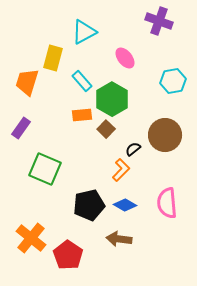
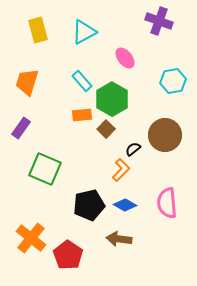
yellow rectangle: moved 15 px left, 28 px up; rotated 30 degrees counterclockwise
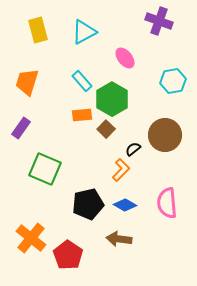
black pentagon: moved 1 px left, 1 px up
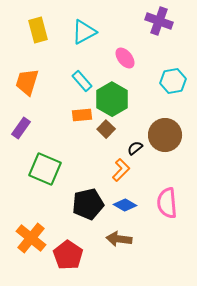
black semicircle: moved 2 px right, 1 px up
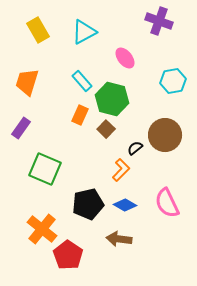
yellow rectangle: rotated 15 degrees counterclockwise
green hexagon: rotated 16 degrees counterclockwise
orange rectangle: moved 2 px left; rotated 60 degrees counterclockwise
pink semicircle: rotated 20 degrees counterclockwise
orange cross: moved 11 px right, 9 px up
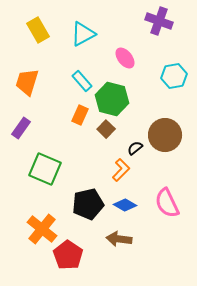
cyan triangle: moved 1 px left, 2 px down
cyan hexagon: moved 1 px right, 5 px up
